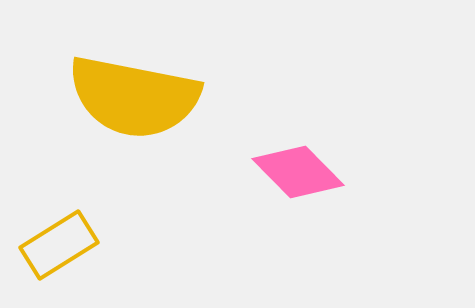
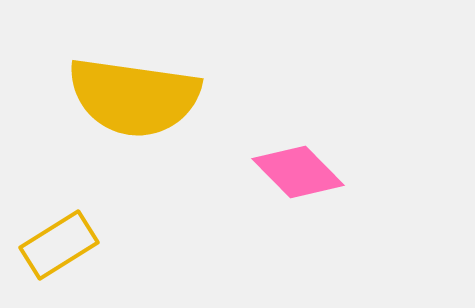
yellow semicircle: rotated 3 degrees counterclockwise
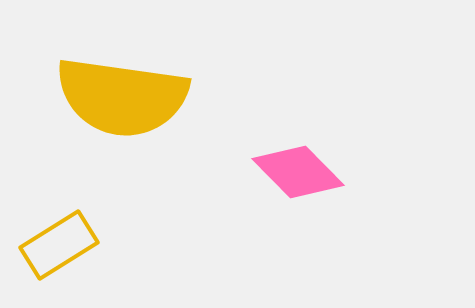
yellow semicircle: moved 12 px left
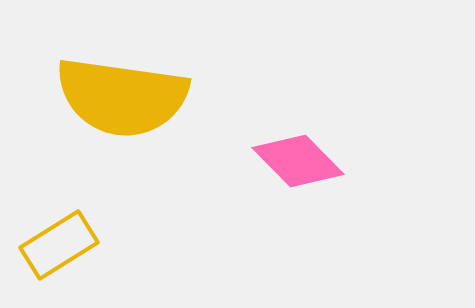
pink diamond: moved 11 px up
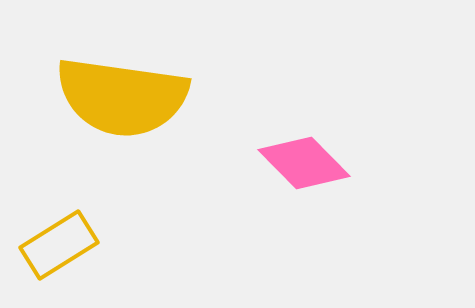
pink diamond: moved 6 px right, 2 px down
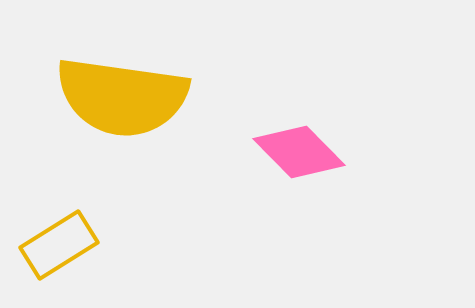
pink diamond: moved 5 px left, 11 px up
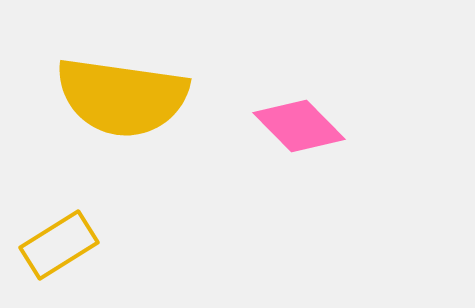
pink diamond: moved 26 px up
